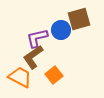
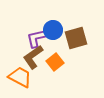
brown square: moved 3 px left, 19 px down
blue circle: moved 8 px left
orange square: moved 1 px right, 13 px up
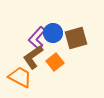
blue circle: moved 3 px down
purple L-shape: rotated 35 degrees counterclockwise
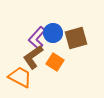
orange square: rotated 18 degrees counterclockwise
